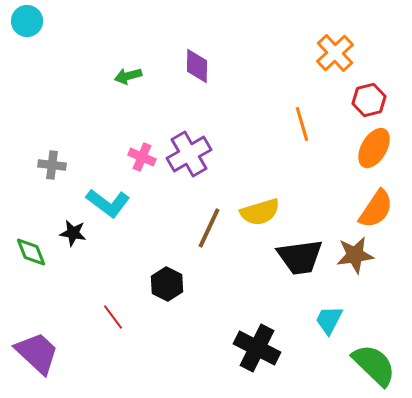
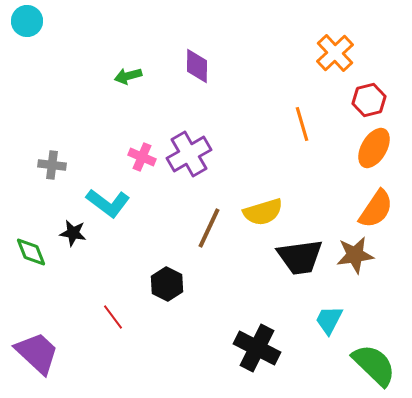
yellow semicircle: moved 3 px right
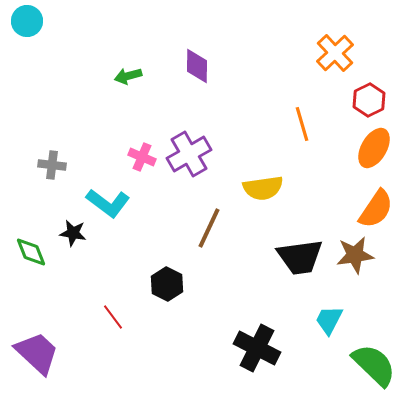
red hexagon: rotated 12 degrees counterclockwise
yellow semicircle: moved 24 px up; rotated 9 degrees clockwise
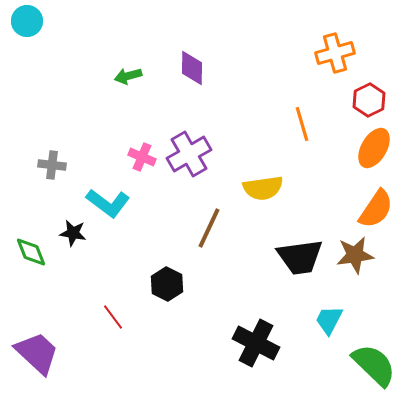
orange cross: rotated 27 degrees clockwise
purple diamond: moved 5 px left, 2 px down
black cross: moved 1 px left, 5 px up
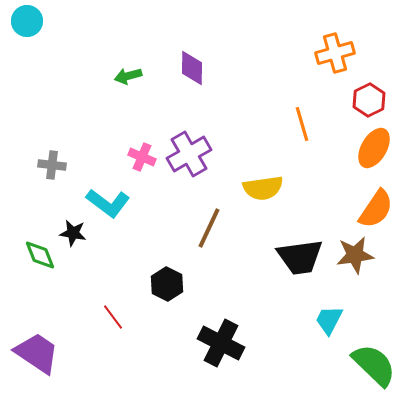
green diamond: moved 9 px right, 3 px down
black cross: moved 35 px left
purple trapezoid: rotated 9 degrees counterclockwise
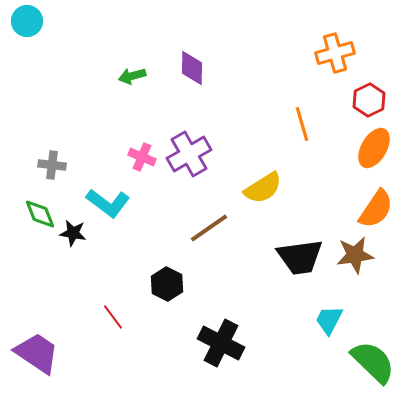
green arrow: moved 4 px right
yellow semicircle: rotated 24 degrees counterclockwise
brown line: rotated 30 degrees clockwise
green diamond: moved 41 px up
green semicircle: moved 1 px left, 3 px up
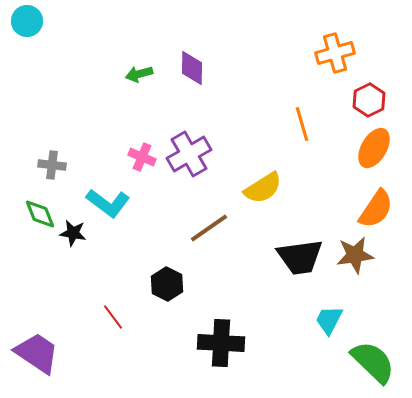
green arrow: moved 7 px right, 2 px up
black cross: rotated 24 degrees counterclockwise
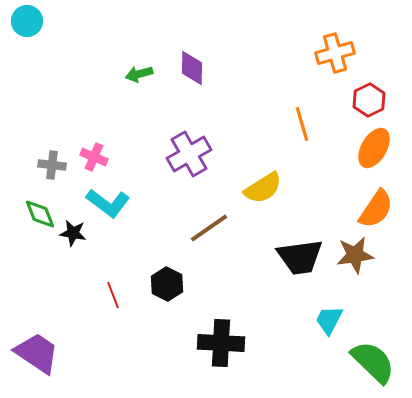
pink cross: moved 48 px left
red line: moved 22 px up; rotated 16 degrees clockwise
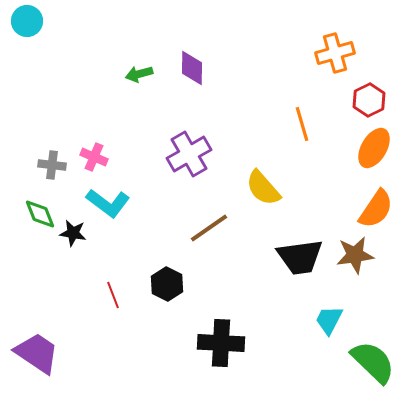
yellow semicircle: rotated 81 degrees clockwise
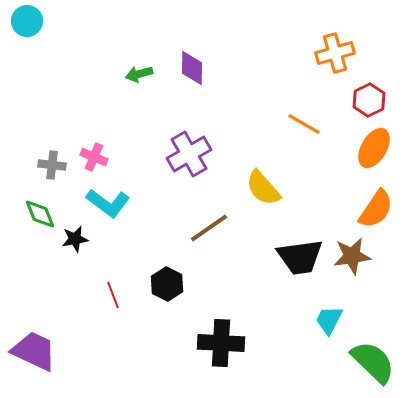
orange line: moved 2 px right; rotated 44 degrees counterclockwise
black star: moved 2 px right, 6 px down; rotated 20 degrees counterclockwise
brown star: moved 3 px left, 1 px down
purple trapezoid: moved 3 px left, 2 px up; rotated 9 degrees counterclockwise
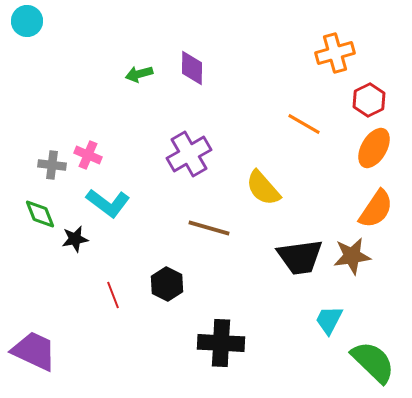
pink cross: moved 6 px left, 2 px up
brown line: rotated 51 degrees clockwise
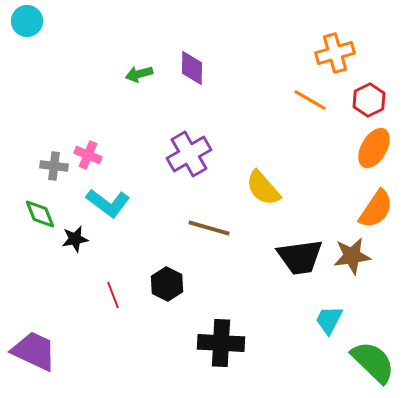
orange line: moved 6 px right, 24 px up
gray cross: moved 2 px right, 1 px down
